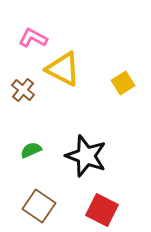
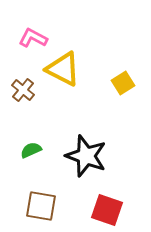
brown square: moved 2 px right; rotated 24 degrees counterclockwise
red square: moved 5 px right; rotated 8 degrees counterclockwise
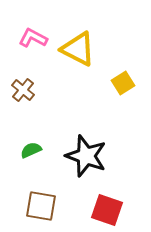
yellow triangle: moved 15 px right, 20 px up
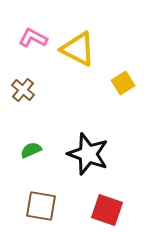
black star: moved 2 px right, 2 px up
